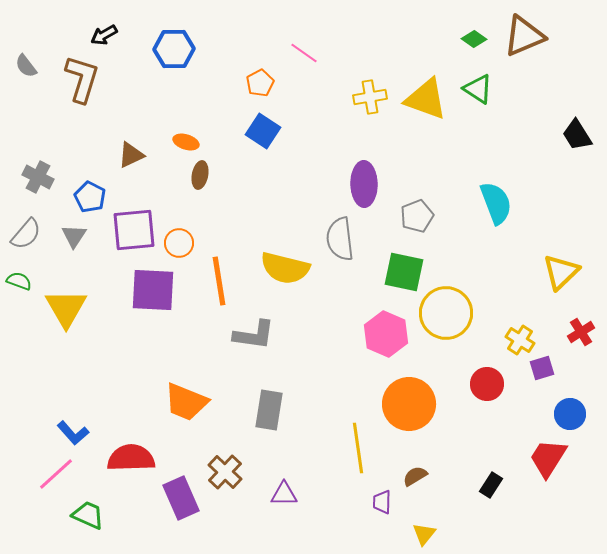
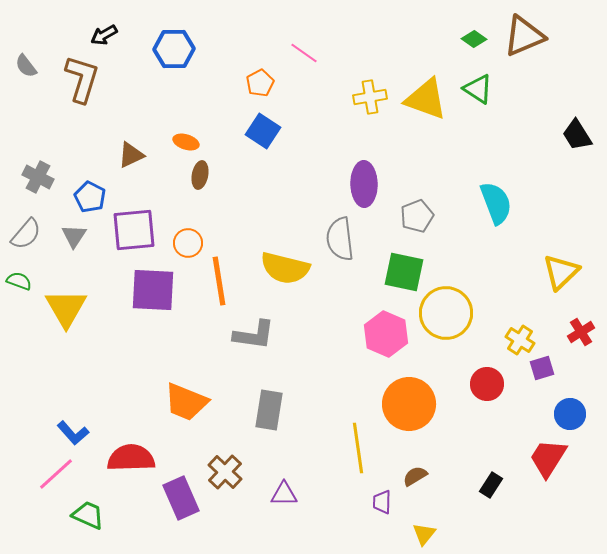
orange circle at (179, 243): moved 9 px right
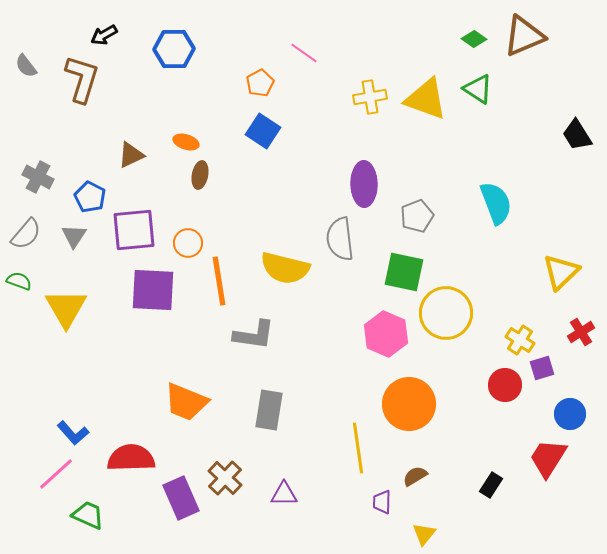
red circle at (487, 384): moved 18 px right, 1 px down
brown cross at (225, 472): moved 6 px down
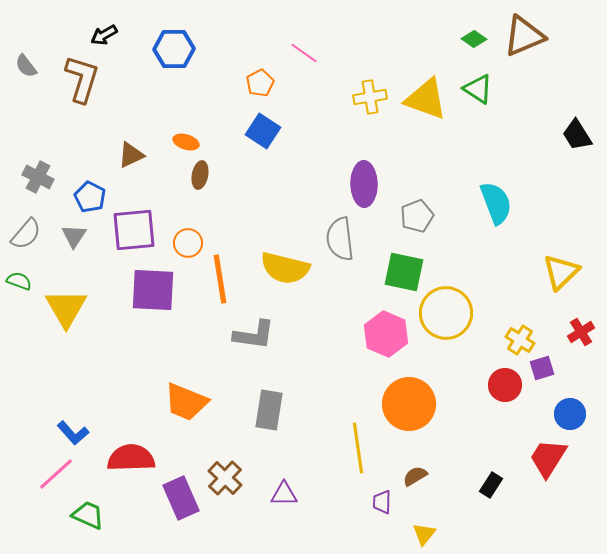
orange line at (219, 281): moved 1 px right, 2 px up
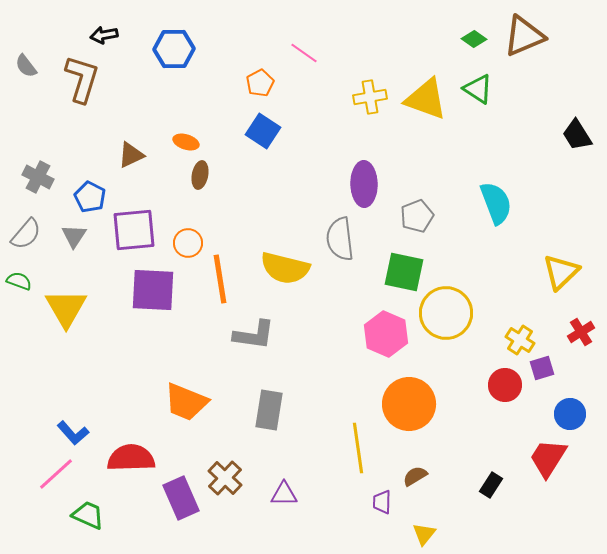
black arrow at (104, 35): rotated 20 degrees clockwise
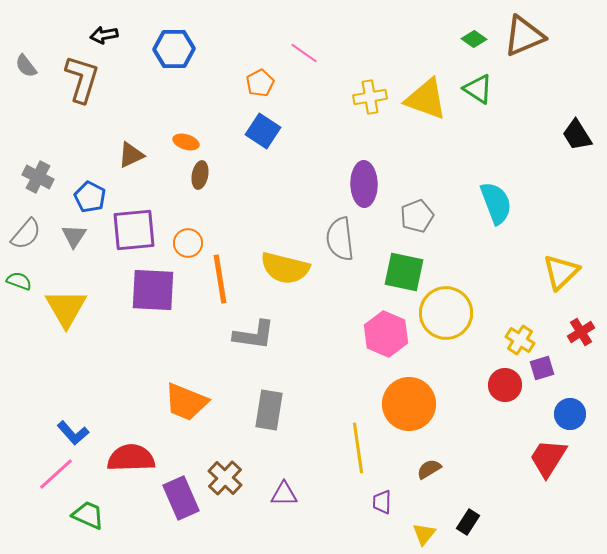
brown semicircle at (415, 476): moved 14 px right, 7 px up
black rectangle at (491, 485): moved 23 px left, 37 px down
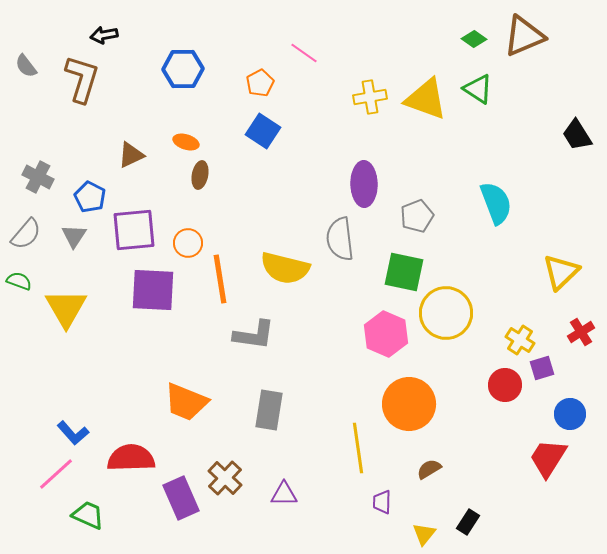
blue hexagon at (174, 49): moved 9 px right, 20 px down
